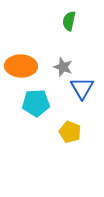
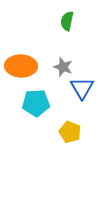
green semicircle: moved 2 px left
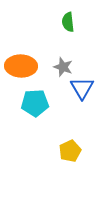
green semicircle: moved 1 px right, 1 px down; rotated 18 degrees counterclockwise
cyan pentagon: moved 1 px left
yellow pentagon: moved 19 px down; rotated 25 degrees clockwise
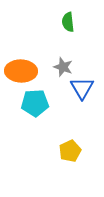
orange ellipse: moved 5 px down
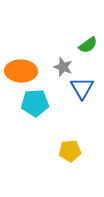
green semicircle: moved 20 px right, 23 px down; rotated 120 degrees counterclockwise
yellow pentagon: rotated 20 degrees clockwise
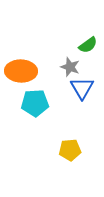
gray star: moved 7 px right
yellow pentagon: moved 1 px up
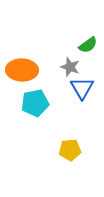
orange ellipse: moved 1 px right, 1 px up
cyan pentagon: rotated 8 degrees counterclockwise
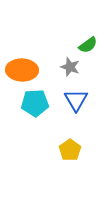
blue triangle: moved 6 px left, 12 px down
cyan pentagon: rotated 8 degrees clockwise
yellow pentagon: rotated 30 degrees counterclockwise
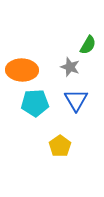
green semicircle: rotated 24 degrees counterclockwise
yellow pentagon: moved 10 px left, 4 px up
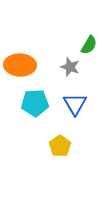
green semicircle: moved 1 px right
orange ellipse: moved 2 px left, 5 px up
blue triangle: moved 1 px left, 4 px down
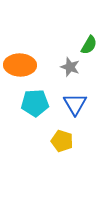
yellow pentagon: moved 2 px right, 5 px up; rotated 20 degrees counterclockwise
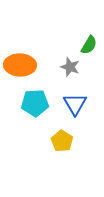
yellow pentagon: rotated 15 degrees clockwise
